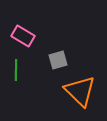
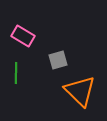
green line: moved 3 px down
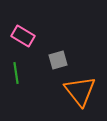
green line: rotated 10 degrees counterclockwise
orange triangle: rotated 8 degrees clockwise
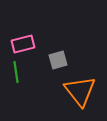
pink rectangle: moved 8 px down; rotated 45 degrees counterclockwise
green line: moved 1 px up
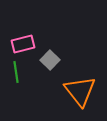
gray square: moved 8 px left; rotated 30 degrees counterclockwise
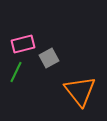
gray square: moved 1 px left, 2 px up; rotated 18 degrees clockwise
green line: rotated 35 degrees clockwise
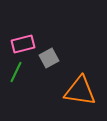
orange triangle: rotated 44 degrees counterclockwise
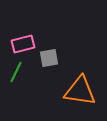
gray square: rotated 18 degrees clockwise
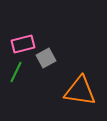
gray square: moved 3 px left; rotated 18 degrees counterclockwise
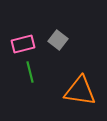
gray square: moved 12 px right, 18 px up; rotated 24 degrees counterclockwise
green line: moved 14 px right; rotated 40 degrees counterclockwise
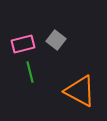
gray square: moved 2 px left
orange triangle: rotated 20 degrees clockwise
